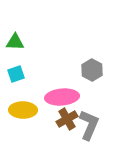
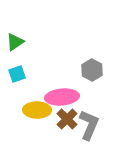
green triangle: rotated 36 degrees counterclockwise
cyan square: moved 1 px right
yellow ellipse: moved 14 px right
brown cross: rotated 15 degrees counterclockwise
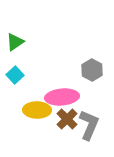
cyan square: moved 2 px left, 1 px down; rotated 24 degrees counterclockwise
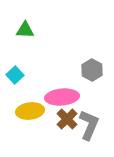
green triangle: moved 10 px right, 12 px up; rotated 36 degrees clockwise
yellow ellipse: moved 7 px left, 1 px down; rotated 8 degrees counterclockwise
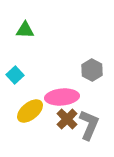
yellow ellipse: rotated 32 degrees counterclockwise
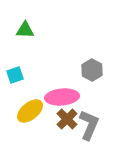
cyan square: rotated 24 degrees clockwise
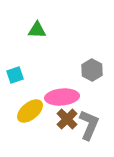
green triangle: moved 12 px right
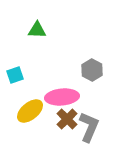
gray L-shape: moved 2 px down
